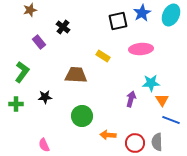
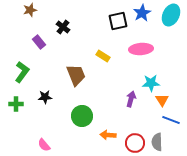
brown trapezoid: rotated 65 degrees clockwise
pink semicircle: rotated 16 degrees counterclockwise
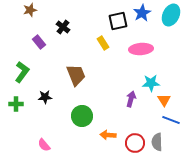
yellow rectangle: moved 13 px up; rotated 24 degrees clockwise
orange triangle: moved 2 px right
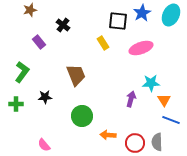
black square: rotated 18 degrees clockwise
black cross: moved 2 px up
pink ellipse: moved 1 px up; rotated 15 degrees counterclockwise
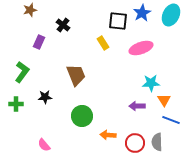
purple rectangle: rotated 64 degrees clockwise
purple arrow: moved 6 px right, 7 px down; rotated 105 degrees counterclockwise
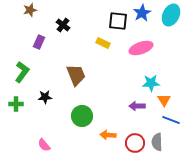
yellow rectangle: rotated 32 degrees counterclockwise
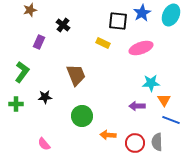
pink semicircle: moved 1 px up
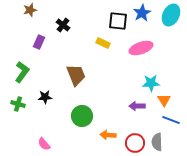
green cross: moved 2 px right; rotated 16 degrees clockwise
